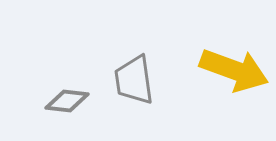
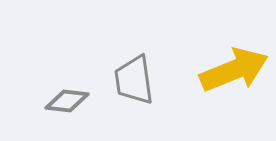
yellow arrow: rotated 42 degrees counterclockwise
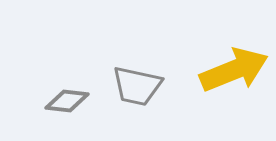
gray trapezoid: moved 3 px right, 6 px down; rotated 70 degrees counterclockwise
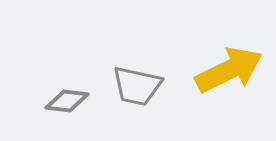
yellow arrow: moved 5 px left; rotated 4 degrees counterclockwise
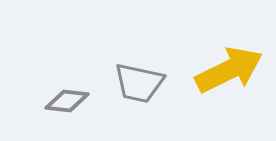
gray trapezoid: moved 2 px right, 3 px up
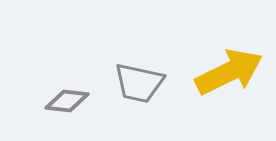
yellow arrow: moved 2 px down
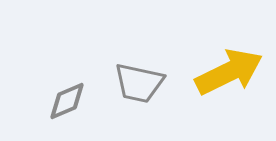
gray diamond: rotated 30 degrees counterclockwise
